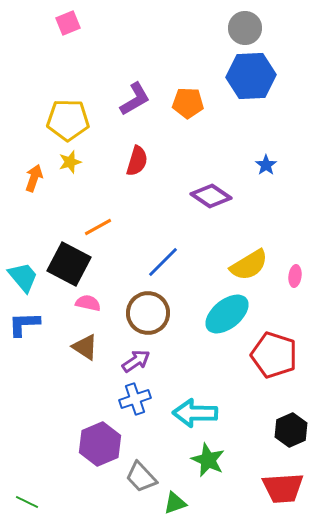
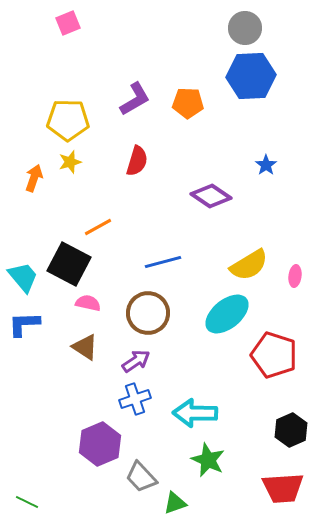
blue line: rotated 30 degrees clockwise
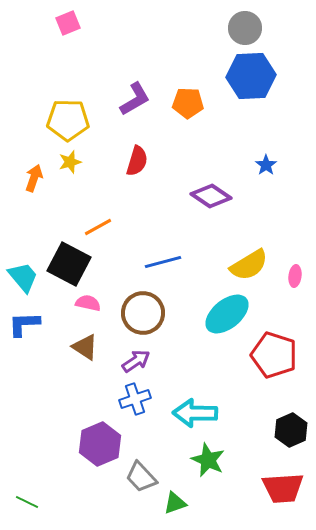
brown circle: moved 5 px left
